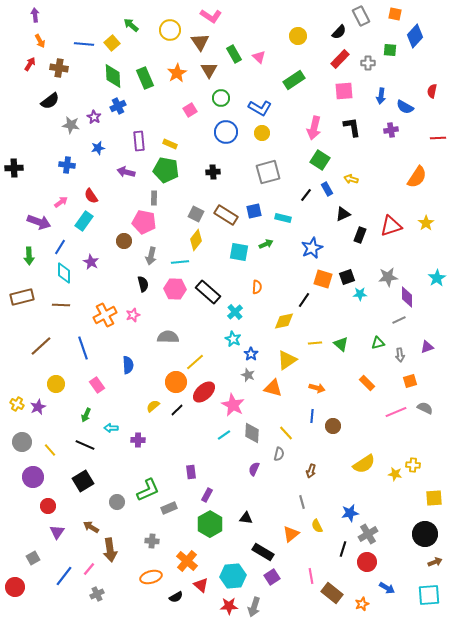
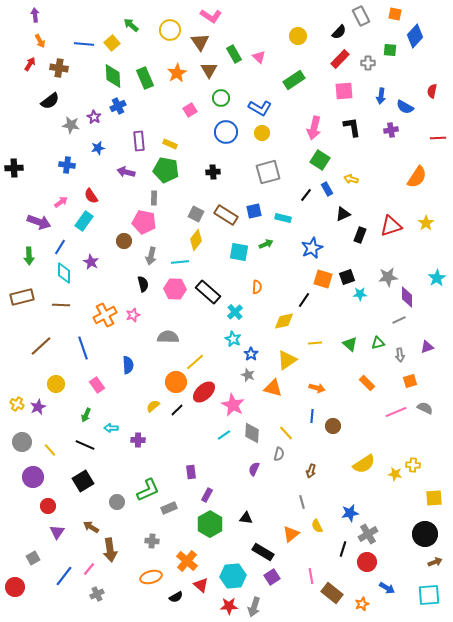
green triangle at (341, 344): moved 9 px right
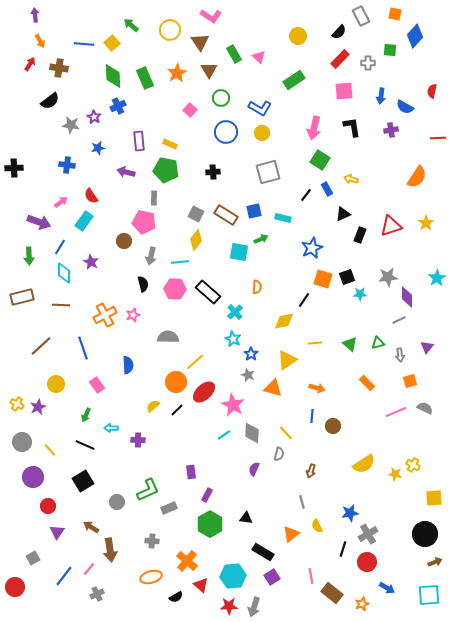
pink square at (190, 110): rotated 16 degrees counterclockwise
green arrow at (266, 244): moved 5 px left, 5 px up
purple triangle at (427, 347): rotated 32 degrees counterclockwise
yellow cross at (413, 465): rotated 24 degrees clockwise
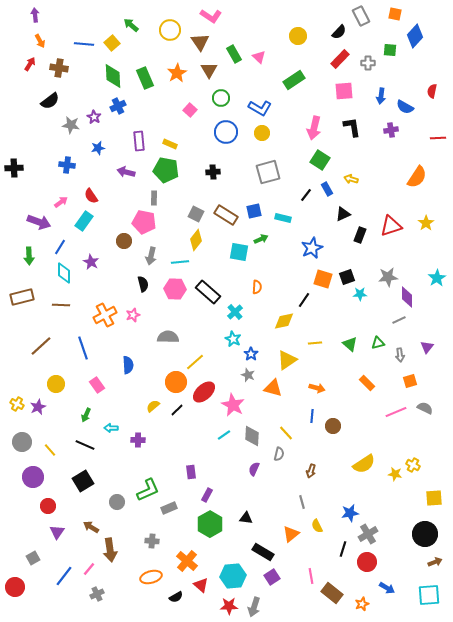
gray diamond at (252, 433): moved 3 px down
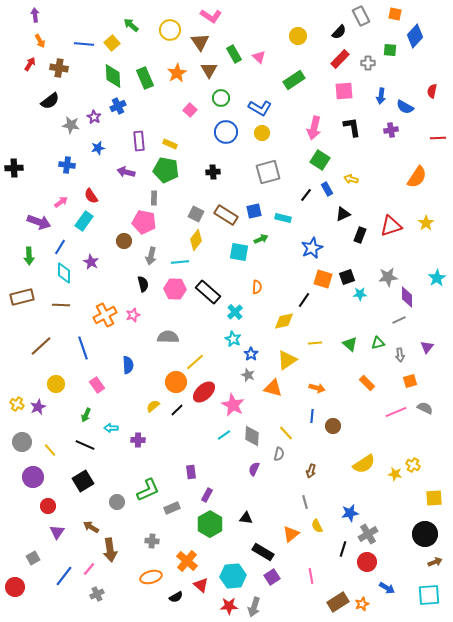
gray line at (302, 502): moved 3 px right
gray rectangle at (169, 508): moved 3 px right
brown rectangle at (332, 593): moved 6 px right, 9 px down; rotated 70 degrees counterclockwise
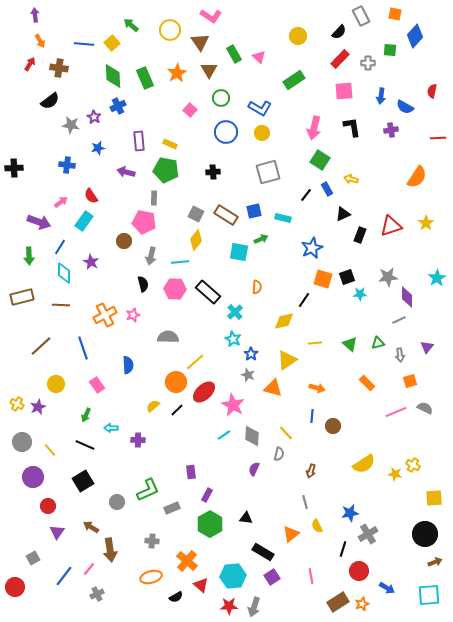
red circle at (367, 562): moved 8 px left, 9 px down
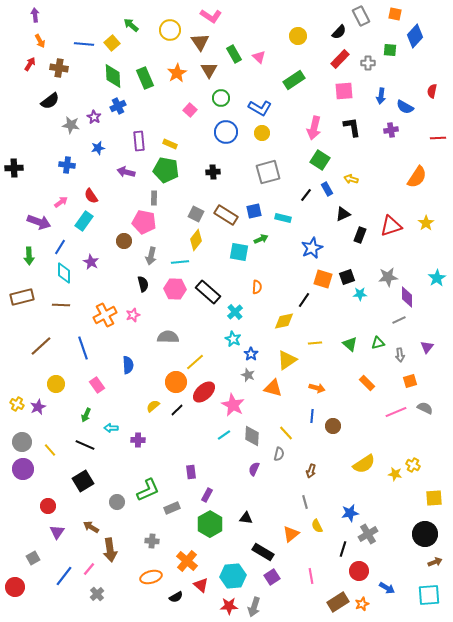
purple circle at (33, 477): moved 10 px left, 8 px up
gray cross at (97, 594): rotated 16 degrees counterclockwise
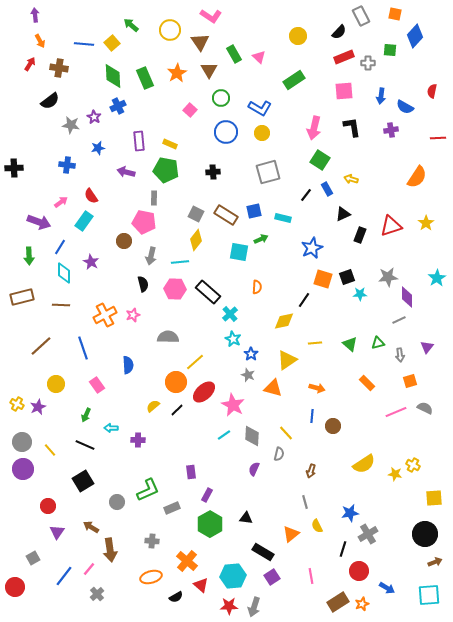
red rectangle at (340, 59): moved 4 px right, 2 px up; rotated 24 degrees clockwise
cyan cross at (235, 312): moved 5 px left, 2 px down
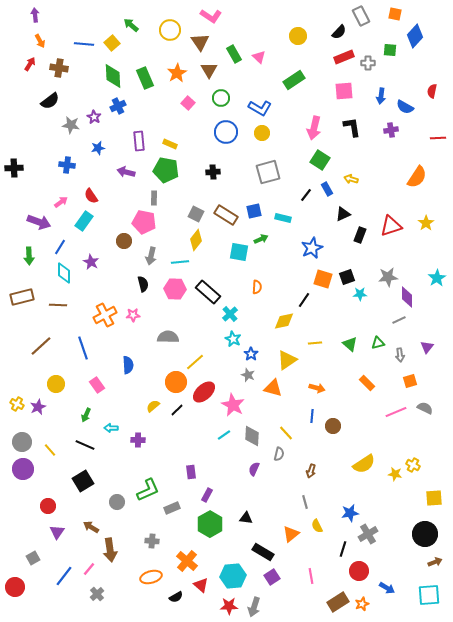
pink square at (190, 110): moved 2 px left, 7 px up
brown line at (61, 305): moved 3 px left
pink star at (133, 315): rotated 16 degrees clockwise
